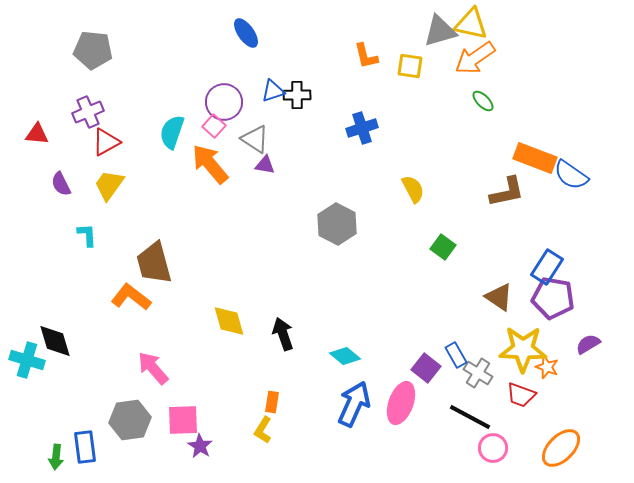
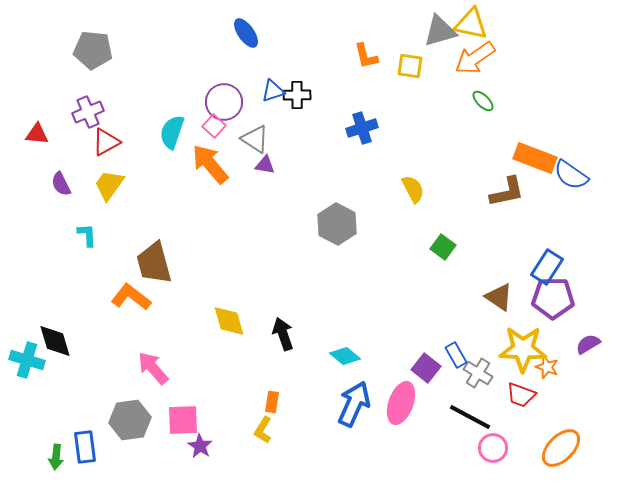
purple pentagon at (553, 298): rotated 9 degrees counterclockwise
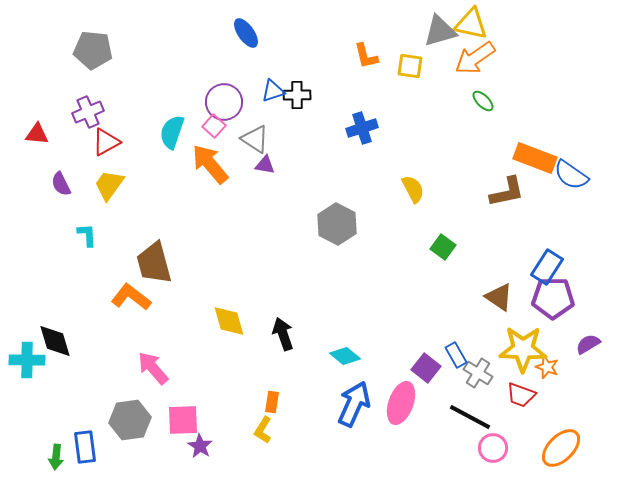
cyan cross at (27, 360): rotated 16 degrees counterclockwise
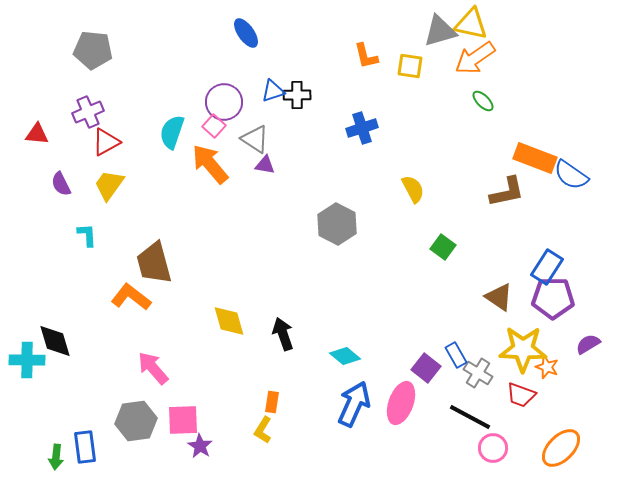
gray hexagon at (130, 420): moved 6 px right, 1 px down
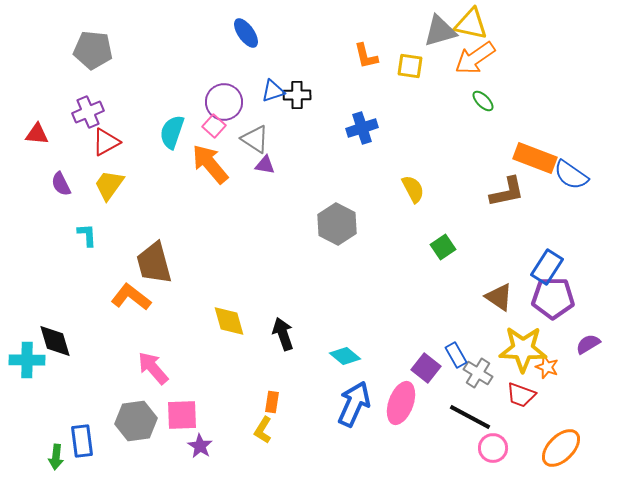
green square at (443, 247): rotated 20 degrees clockwise
pink square at (183, 420): moved 1 px left, 5 px up
blue rectangle at (85, 447): moved 3 px left, 6 px up
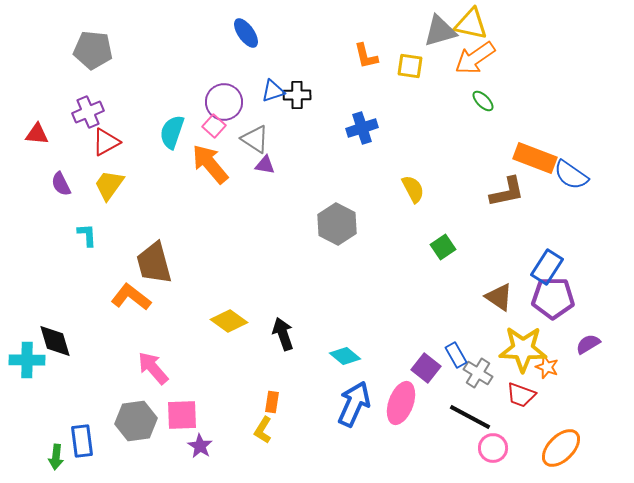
yellow diamond at (229, 321): rotated 39 degrees counterclockwise
